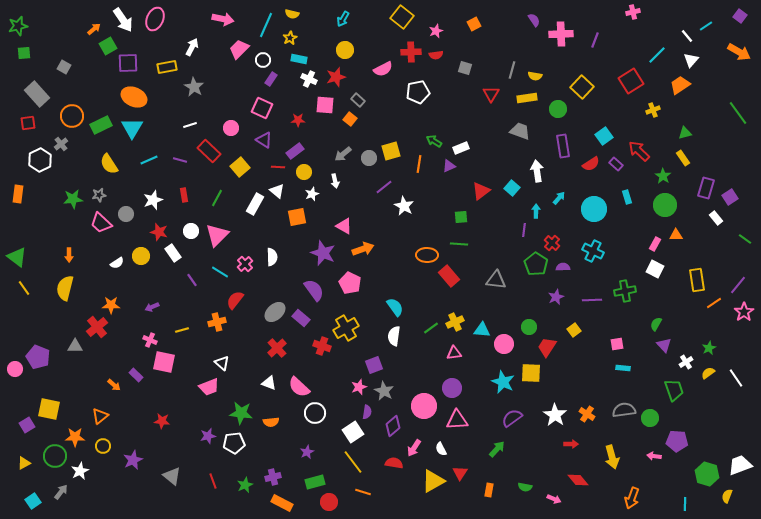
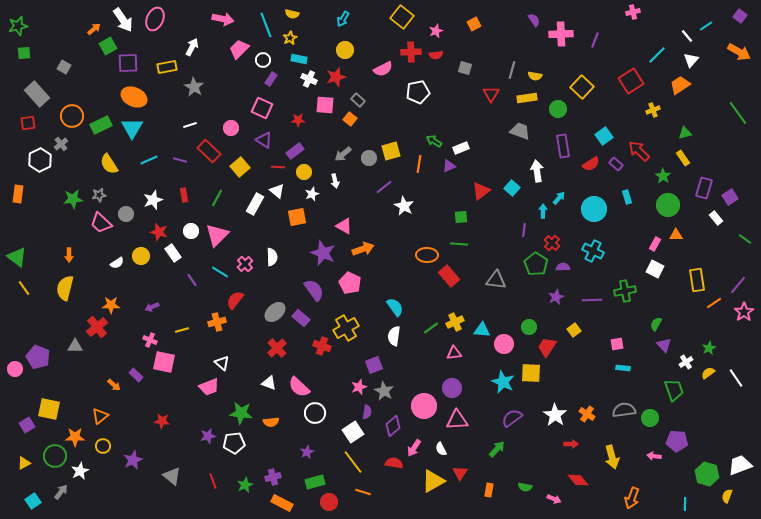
cyan line at (266, 25): rotated 45 degrees counterclockwise
purple rectangle at (706, 188): moved 2 px left
green circle at (665, 205): moved 3 px right
cyan arrow at (536, 211): moved 7 px right
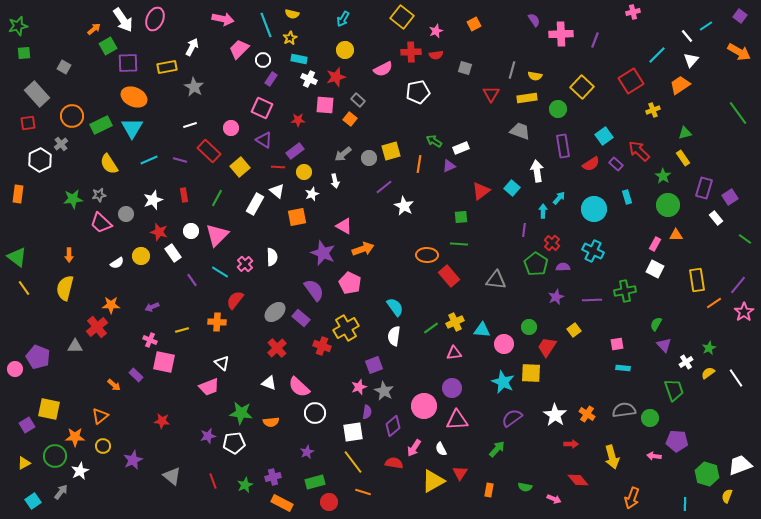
orange cross at (217, 322): rotated 18 degrees clockwise
white square at (353, 432): rotated 25 degrees clockwise
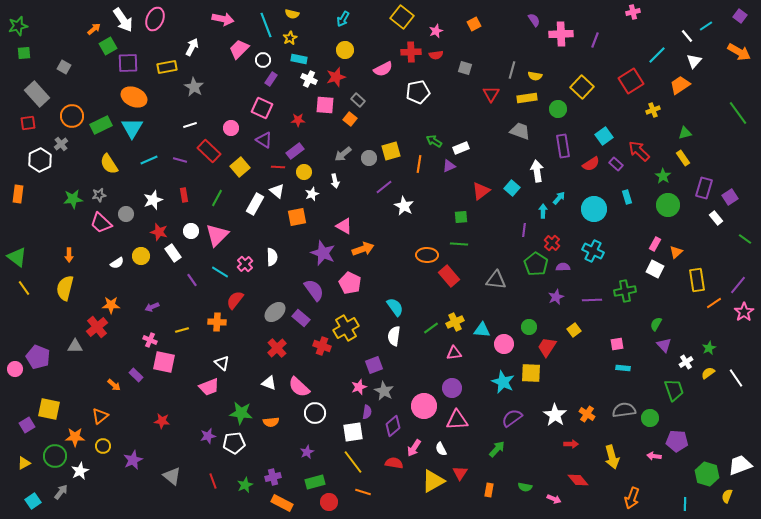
white triangle at (691, 60): moved 3 px right, 1 px down
orange triangle at (676, 235): moved 17 px down; rotated 40 degrees counterclockwise
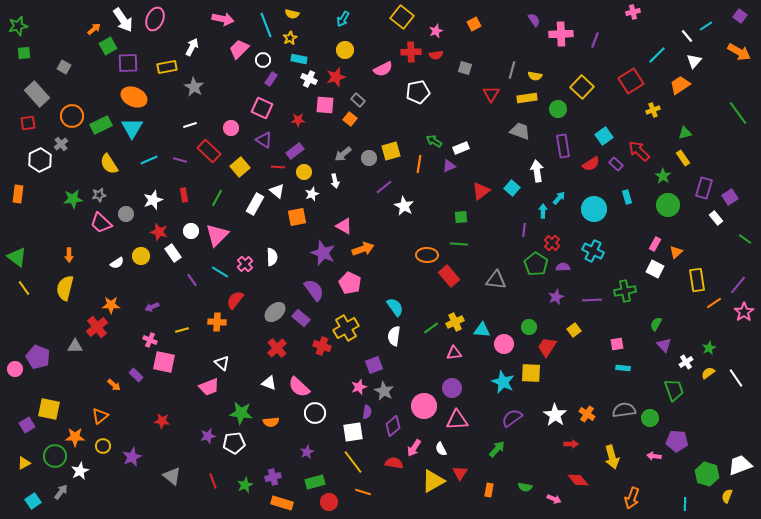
purple star at (133, 460): moved 1 px left, 3 px up
orange rectangle at (282, 503): rotated 10 degrees counterclockwise
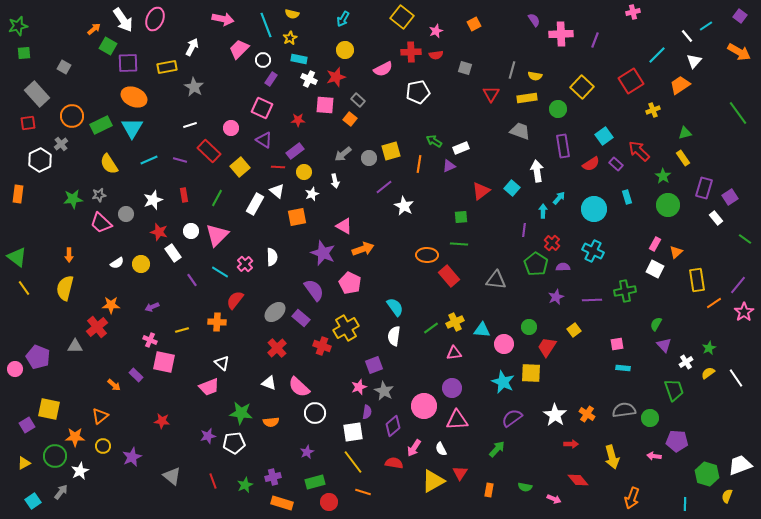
green square at (108, 46): rotated 30 degrees counterclockwise
yellow circle at (141, 256): moved 8 px down
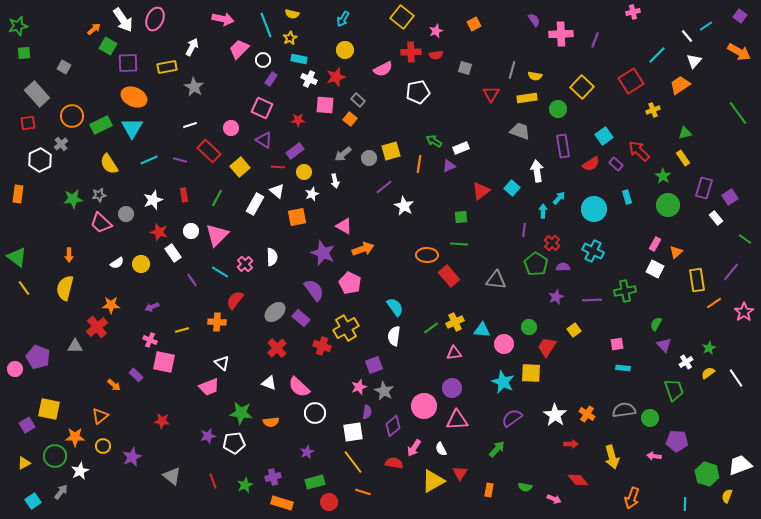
purple line at (738, 285): moved 7 px left, 13 px up
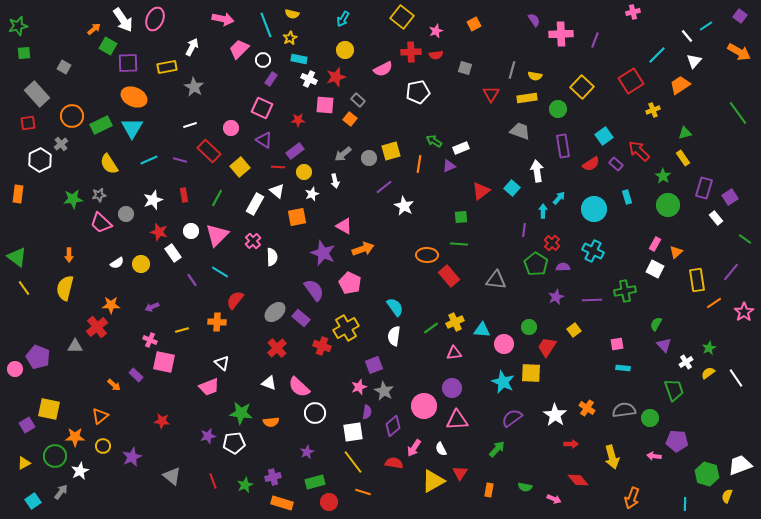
pink cross at (245, 264): moved 8 px right, 23 px up
orange cross at (587, 414): moved 6 px up
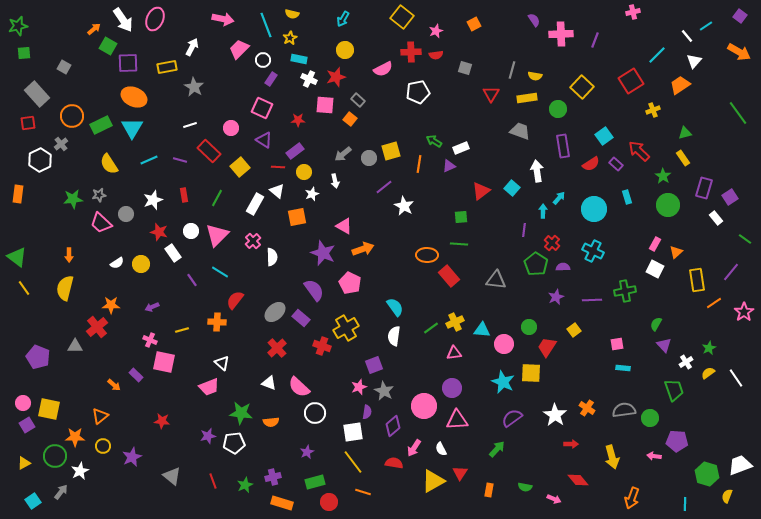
pink circle at (15, 369): moved 8 px right, 34 px down
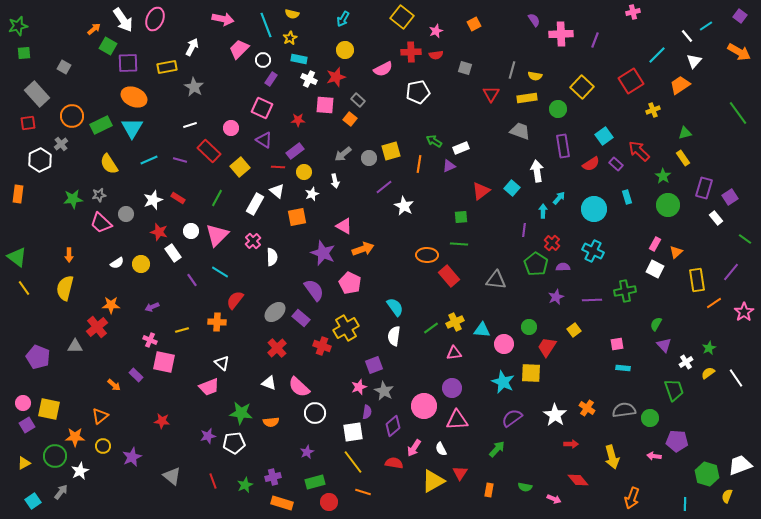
red rectangle at (184, 195): moved 6 px left, 3 px down; rotated 48 degrees counterclockwise
